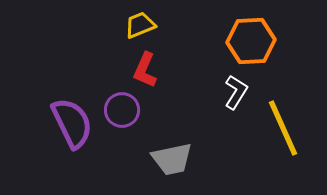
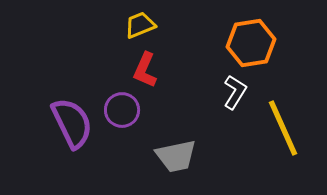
orange hexagon: moved 2 px down; rotated 6 degrees counterclockwise
white L-shape: moved 1 px left
gray trapezoid: moved 4 px right, 3 px up
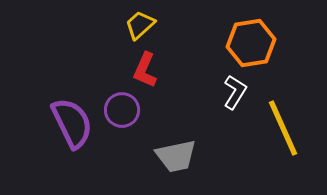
yellow trapezoid: rotated 20 degrees counterclockwise
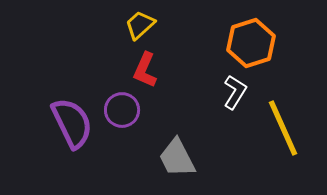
orange hexagon: rotated 9 degrees counterclockwise
gray trapezoid: moved 1 px right, 2 px down; rotated 75 degrees clockwise
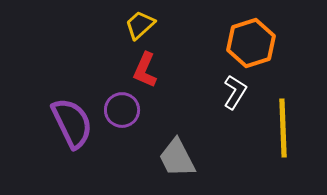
yellow line: rotated 22 degrees clockwise
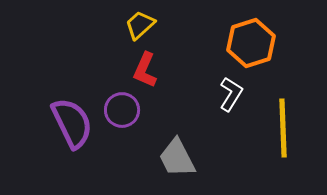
white L-shape: moved 4 px left, 2 px down
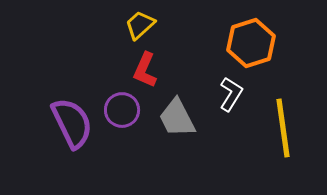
yellow line: rotated 6 degrees counterclockwise
gray trapezoid: moved 40 px up
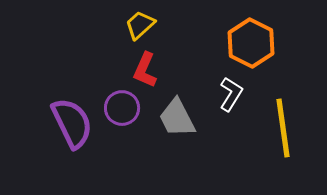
orange hexagon: rotated 15 degrees counterclockwise
purple circle: moved 2 px up
